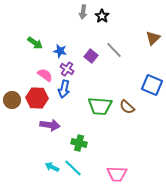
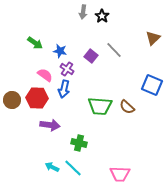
pink trapezoid: moved 3 px right
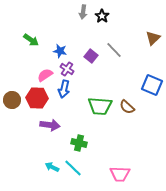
green arrow: moved 4 px left, 3 px up
pink semicircle: rotated 70 degrees counterclockwise
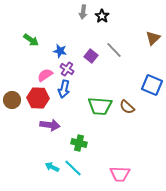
red hexagon: moved 1 px right
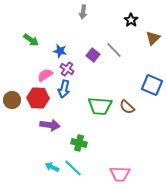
black star: moved 29 px right, 4 px down
purple square: moved 2 px right, 1 px up
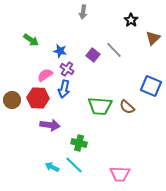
blue square: moved 1 px left, 1 px down
cyan line: moved 1 px right, 3 px up
